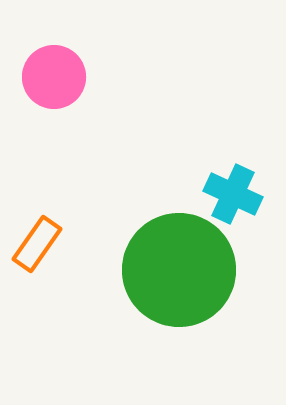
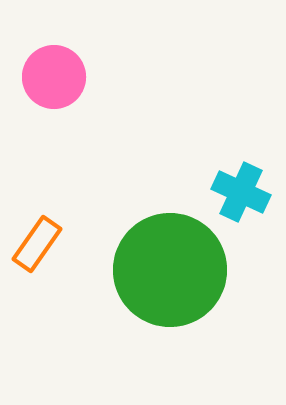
cyan cross: moved 8 px right, 2 px up
green circle: moved 9 px left
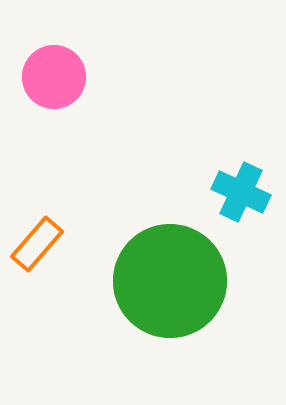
orange rectangle: rotated 6 degrees clockwise
green circle: moved 11 px down
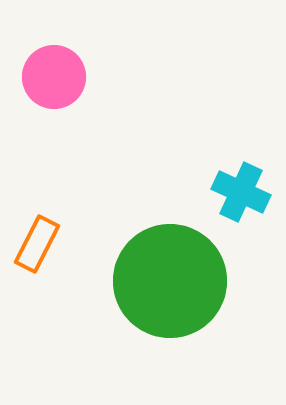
orange rectangle: rotated 14 degrees counterclockwise
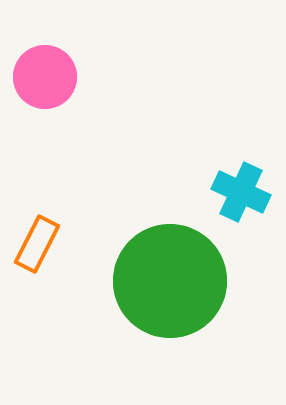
pink circle: moved 9 px left
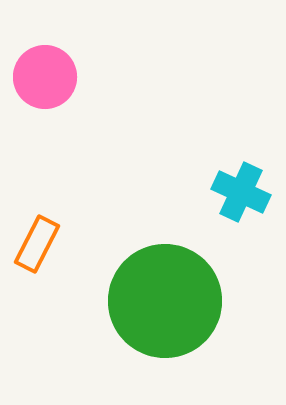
green circle: moved 5 px left, 20 px down
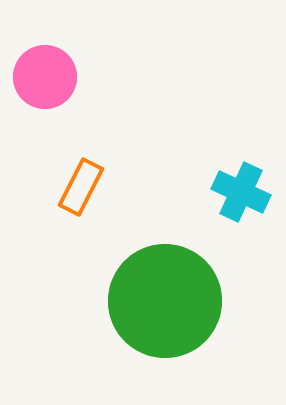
orange rectangle: moved 44 px right, 57 px up
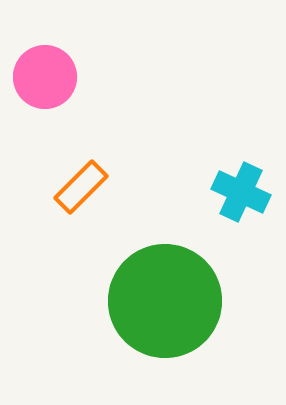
orange rectangle: rotated 18 degrees clockwise
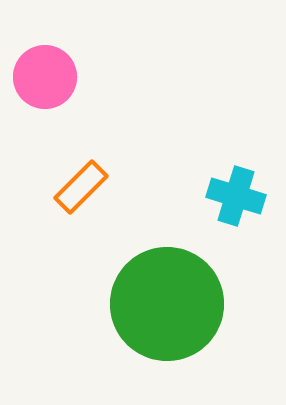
cyan cross: moved 5 px left, 4 px down; rotated 8 degrees counterclockwise
green circle: moved 2 px right, 3 px down
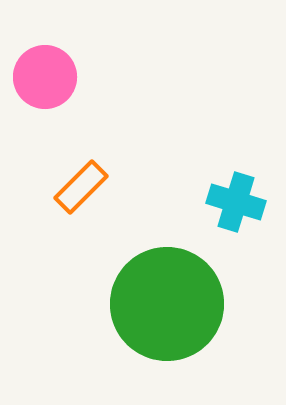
cyan cross: moved 6 px down
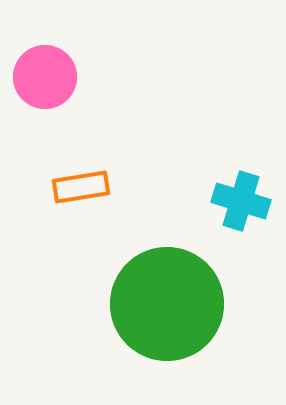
orange rectangle: rotated 36 degrees clockwise
cyan cross: moved 5 px right, 1 px up
